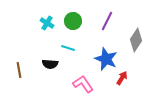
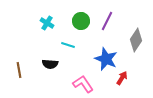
green circle: moved 8 px right
cyan line: moved 3 px up
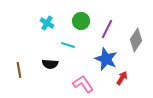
purple line: moved 8 px down
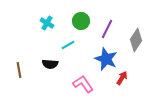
cyan line: rotated 48 degrees counterclockwise
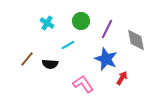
gray diamond: rotated 45 degrees counterclockwise
brown line: moved 8 px right, 11 px up; rotated 49 degrees clockwise
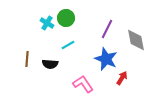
green circle: moved 15 px left, 3 px up
brown line: rotated 35 degrees counterclockwise
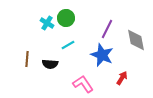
blue star: moved 4 px left, 4 px up
